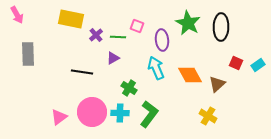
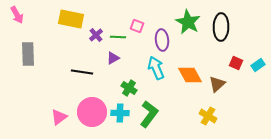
green star: moved 1 px up
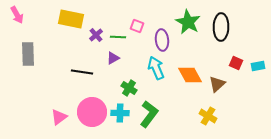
cyan rectangle: moved 1 px down; rotated 24 degrees clockwise
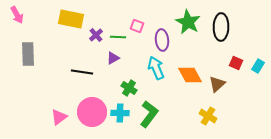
cyan rectangle: rotated 48 degrees counterclockwise
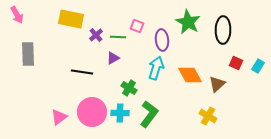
black ellipse: moved 2 px right, 3 px down
cyan arrow: rotated 40 degrees clockwise
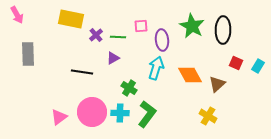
green star: moved 4 px right, 4 px down
pink square: moved 4 px right; rotated 24 degrees counterclockwise
green L-shape: moved 2 px left
